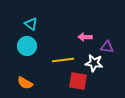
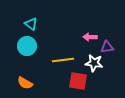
pink arrow: moved 5 px right
purple triangle: rotated 16 degrees counterclockwise
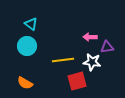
white star: moved 2 px left, 1 px up
red square: moved 1 px left; rotated 24 degrees counterclockwise
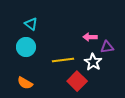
cyan circle: moved 1 px left, 1 px down
white star: moved 1 px right; rotated 24 degrees clockwise
red square: rotated 30 degrees counterclockwise
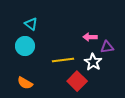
cyan circle: moved 1 px left, 1 px up
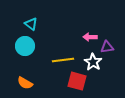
red square: rotated 30 degrees counterclockwise
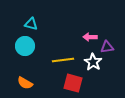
cyan triangle: rotated 24 degrees counterclockwise
red square: moved 4 px left, 2 px down
